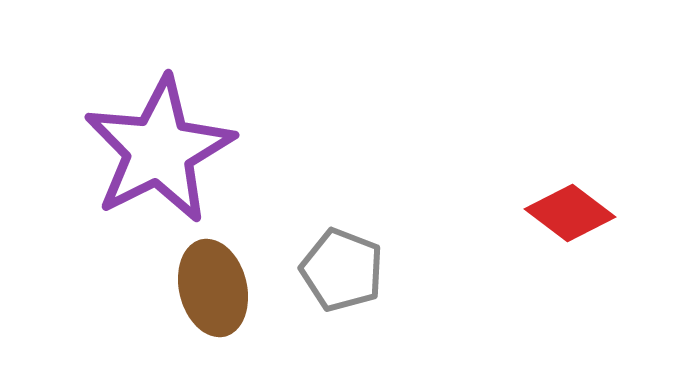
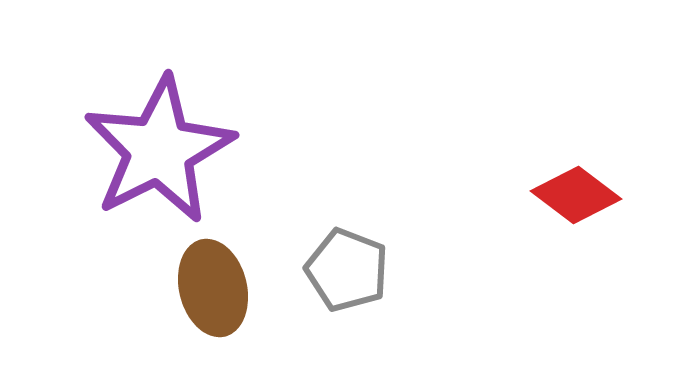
red diamond: moved 6 px right, 18 px up
gray pentagon: moved 5 px right
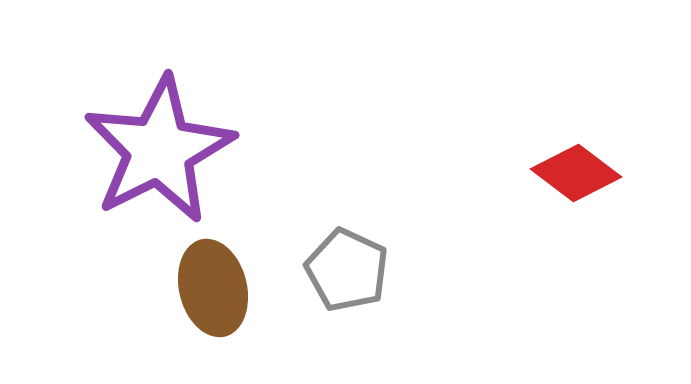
red diamond: moved 22 px up
gray pentagon: rotated 4 degrees clockwise
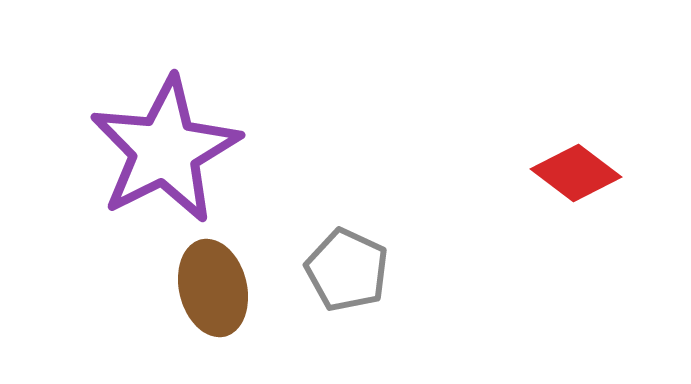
purple star: moved 6 px right
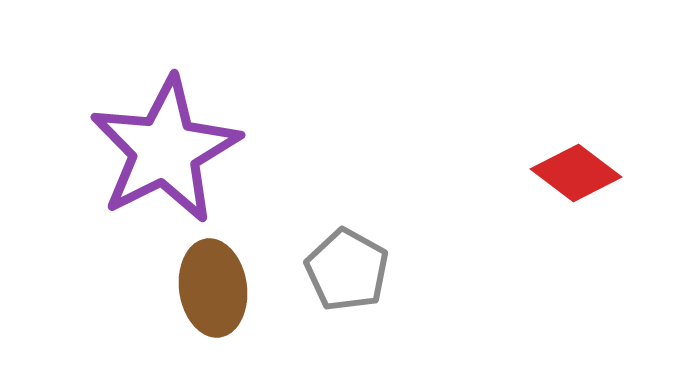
gray pentagon: rotated 4 degrees clockwise
brown ellipse: rotated 6 degrees clockwise
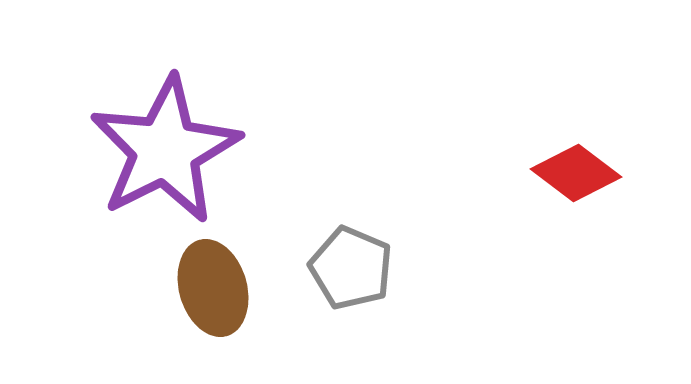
gray pentagon: moved 4 px right, 2 px up; rotated 6 degrees counterclockwise
brown ellipse: rotated 8 degrees counterclockwise
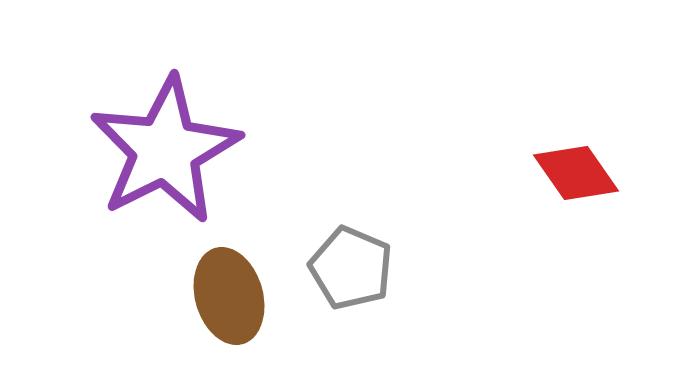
red diamond: rotated 18 degrees clockwise
brown ellipse: moved 16 px right, 8 px down
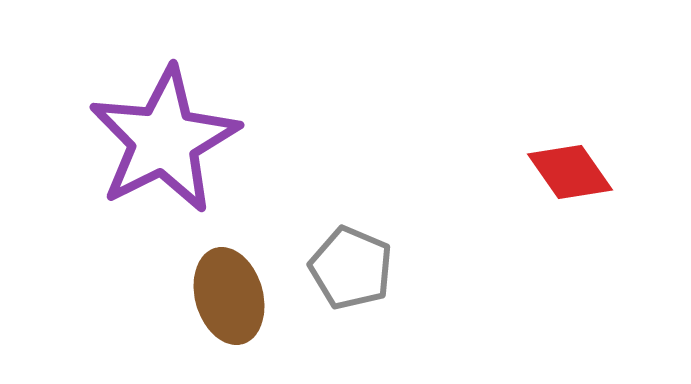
purple star: moved 1 px left, 10 px up
red diamond: moved 6 px left, 1 px up
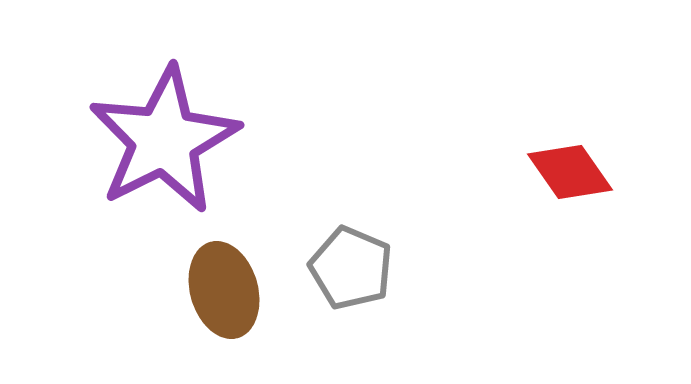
brown ellipse: moved 5 px left, 6 px up
